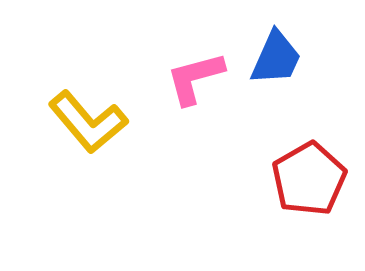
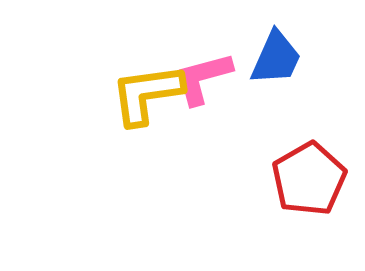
pink L-shape: moved 8 px right
yellow L-shape: moved 59 px right, 28 px up; rotated 122 degrees clockwise
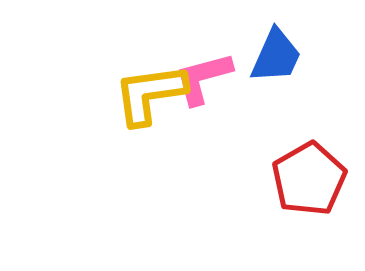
blue trapezoid: moved 2 px up
yellow L-shape: moved 3 px right
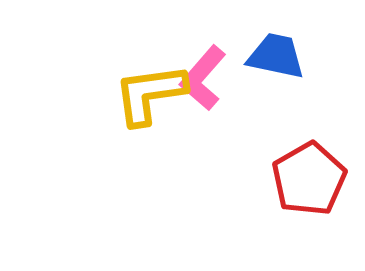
blue trapezoid: rotated 102 degrees counterclockwise
pink L-shape: rotated 34 degrees counterclockwise
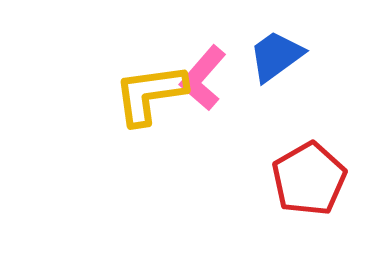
blue trapezoid: rotated 48 degrees counterclockwise
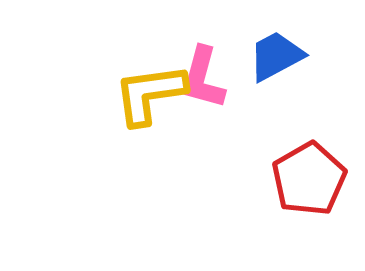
blue trapezoid: rotated 8 degrees clockwise
pink L-shape: rotated 26 degrees counterclockwise
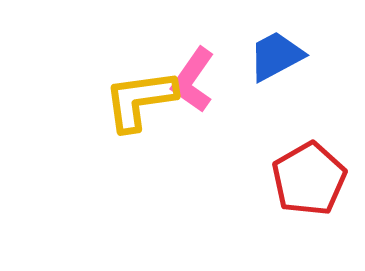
pink L-shape: moved 10 px left, 2 px down; rotated 20 degrees clockwise
yellow L-shape: moved 10 px left, 6 px down
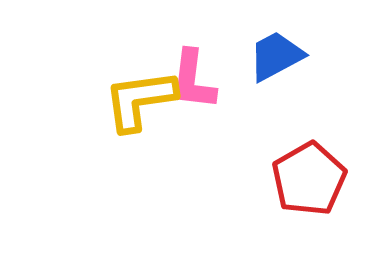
pink L-shape: rotated 28 degrees counterclockwise
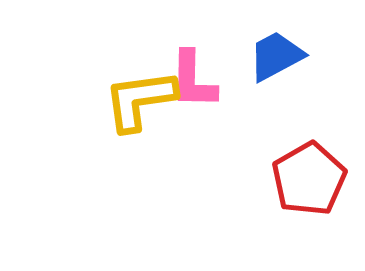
pink L-shape: rotated 6 degrees counterclockwise
